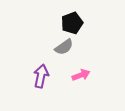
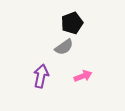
pink arrow: moved 2 px right, 1 px down
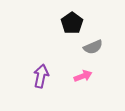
black pentagon: rotated 15 degrees counterclockwise
gray semicircle: moved 29 px right; rotated 12 degrees clockwise
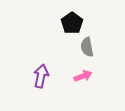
gray semicircle: moved 6 px left; rotated 102 degrees clockwise
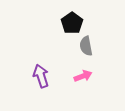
gray semicircle: moved 1 px left, 1 px up
purple arrow: rotated 30 degrees counterclockwise
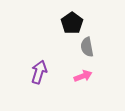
gray semicircle: moved 1 px right, 1 px down
purple arrow: moved 2 px left, 4 px up; rotated 35 degrees clockwise
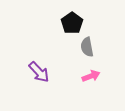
purple arrow: rotated 120 degrees clockwise
pink arrow: moved 8 px right
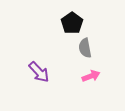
gray semicircle: moved 2 px left, 1 px down
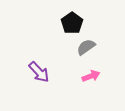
gray semicircle: moved 1 px right, 1 px up; rotated 66 degrees clockwise
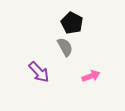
black pentagon: rotated 10 degrees counterclockwise
gray semicircle: moved 21 px left; rotated 96 degrees clockwise
